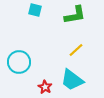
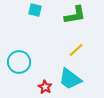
cyan trapezoid: moved 2 px left, 1 px up
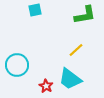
cyan square: rotated 24 degrees counterclockwise
green L-shape: moved 10 px right
cyan circle: moved 2 px left, 3 px down
red star: moved 1 px right, 1 px up
